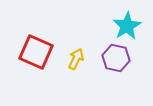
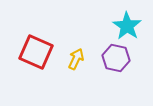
cyan star: rotated 8 degrees counterclockwise
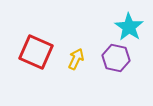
cyan star: moved 2 px right, 1 px down
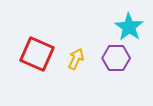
red square: moved 1 px right, 2 px down
purple hexagon: rotated 12 degrees counterclockwise
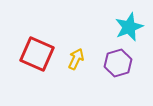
cyan star: rotated 16 degrees clockwise
purple hexagon: moved 2 px right, 5 px down; rotated 16 degrees counterclockwise
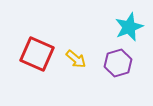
yellow arrow: rotated 105 degrees clockwise
